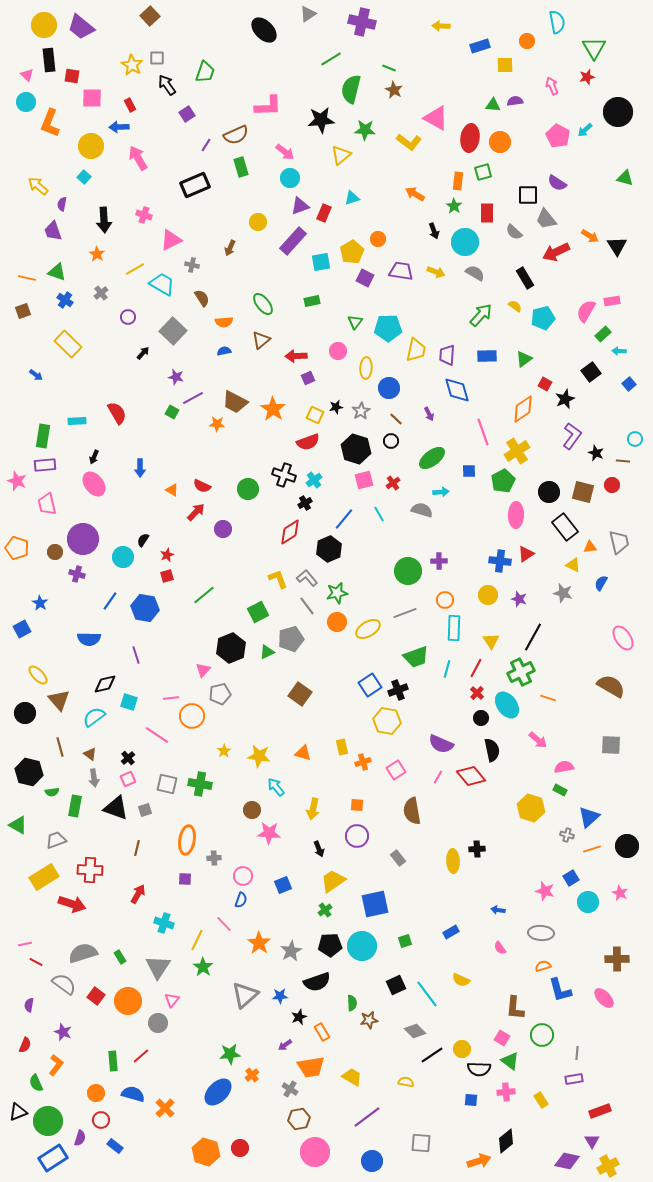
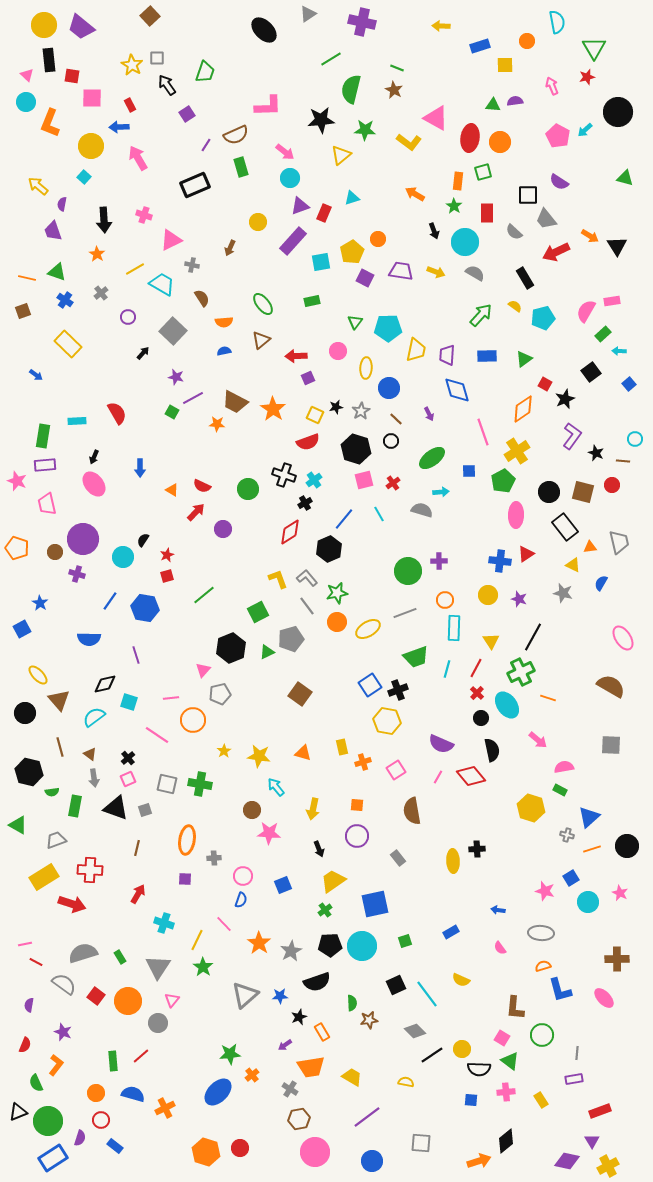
green line at (389, 68): moved 8 px right
purple semicircle at (557, 183): moved 2 px right, 1 px up
orange circle at (192, 716): moved 1 px right, 4 px down
orange cross at (165, 1108): rotated 18 degrees clockwise
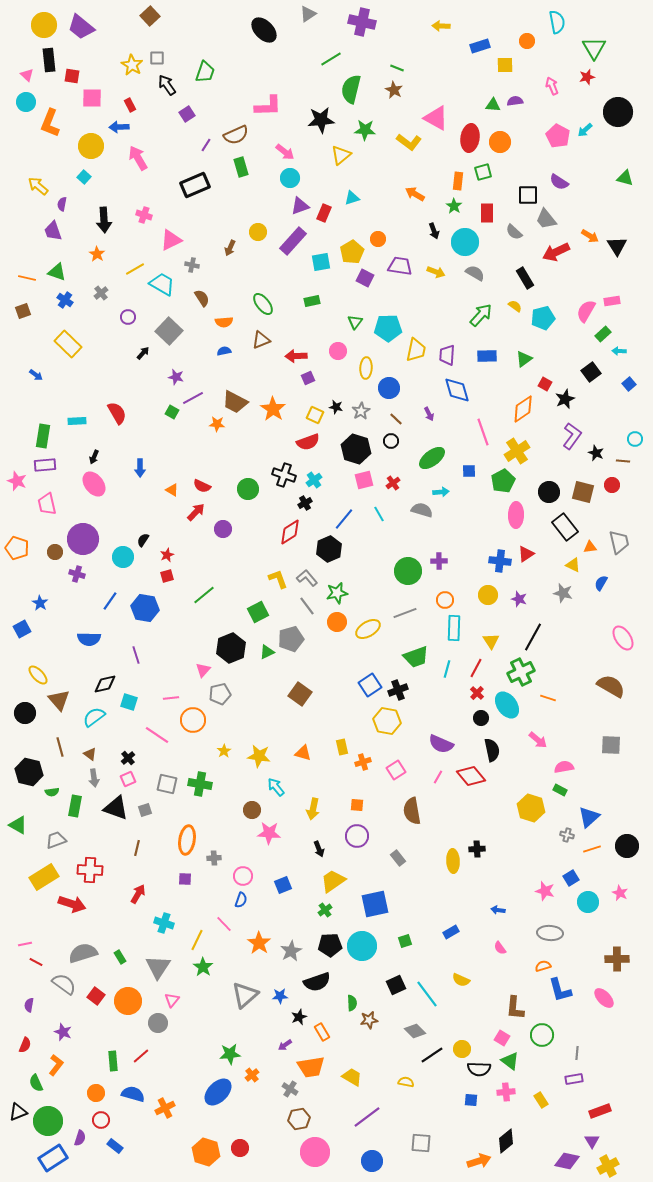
yellow circle at (258, 222): moved 10 px down
purple trapezoid at (401, 271): moved 1 px left, 5 px up
gray square at (173, 331): moved 4 px left
brown triangle at (261, 340): rotated 18 degrees clockwise
black star at (336, 407): rotated 24 degrees clockwise
gray ellipse at (541, 933): moved 9 px right
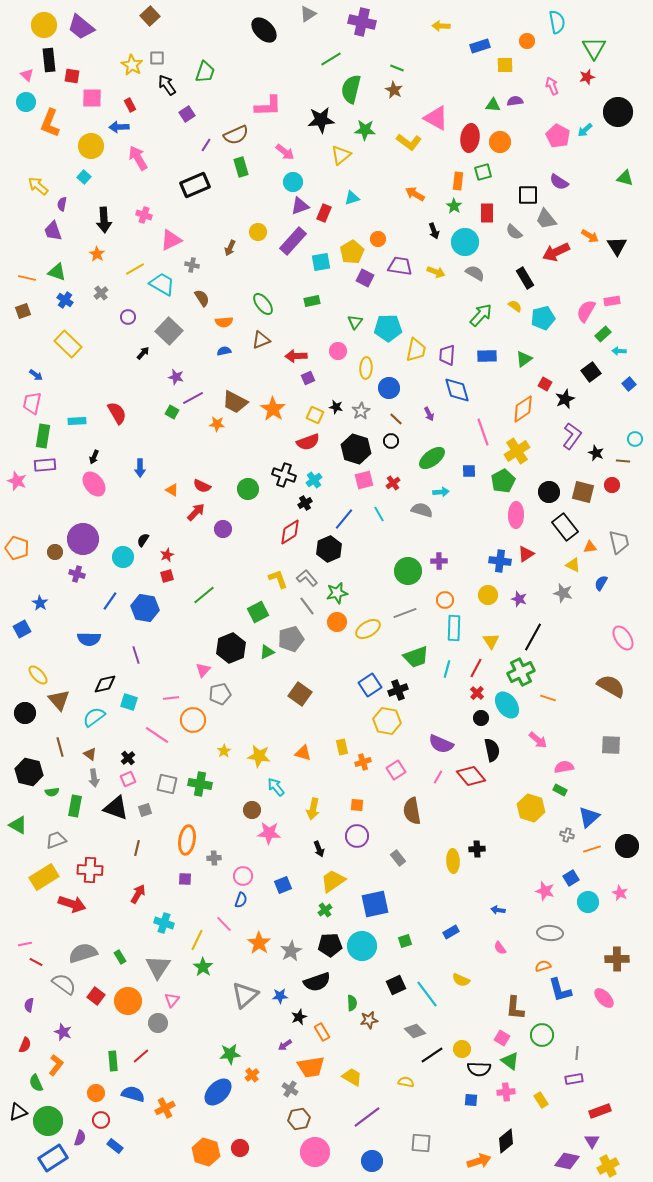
cyan circle at (290, 178): moved 3 px right, 4 px down
pink trapezoid at (47, 504): moved 15 px left, 101 px up; rotated 25 degrees clockwise
